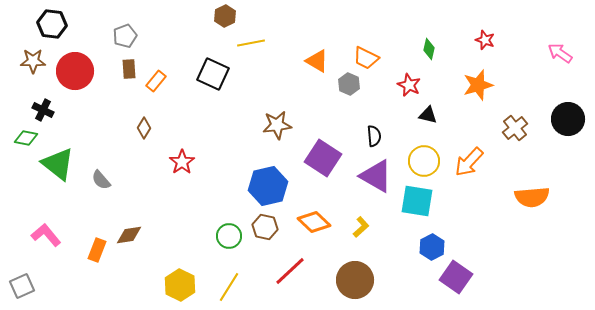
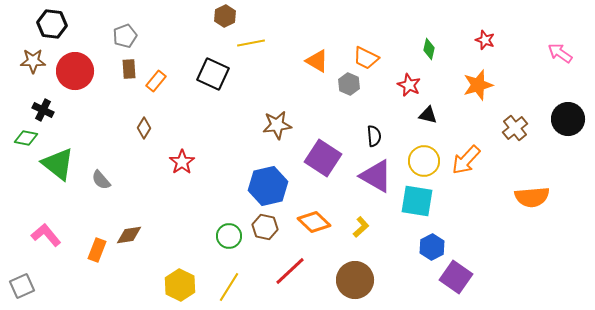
orange arrow at (469, 162): moved 3 px left, 2 px up
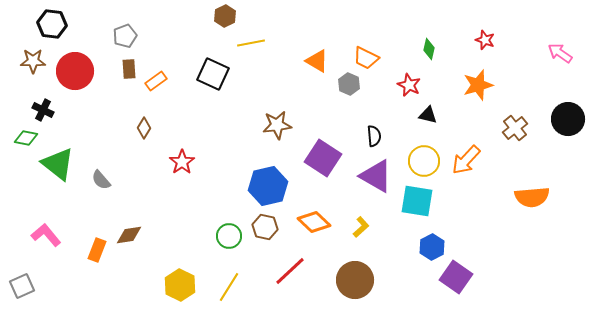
orange rectangle at (156, 81): rotated 15 degrees clockwise
